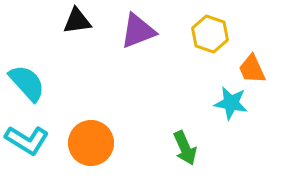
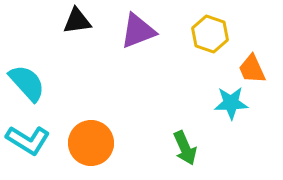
cyan star: rotated 12 degrees counterclockwise
cyan L-shape: moved 1 px right
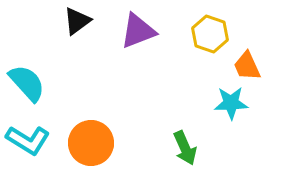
black triangle: rotated 28 degrees counterclockwise
orange trapezoid: moved 5 px left, 3 px up
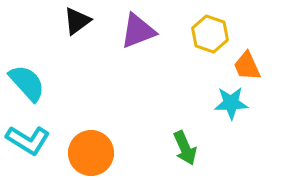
orange circle: moved 10 px down
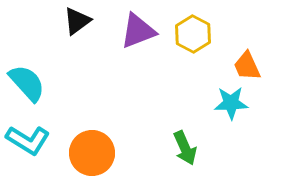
yellow hexagon: moved 17 px left; rotated 9 degrees clockwise
orange circle: moved 1 px right
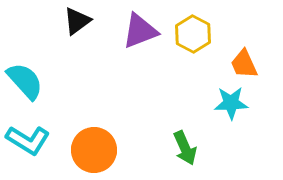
purple triangle: moved 2 px right
orange trapezoid: moved 3 px left, 2 px up
cyan semicircle: moved 2 px left, 2 px up
orange circle: moved 2 px right, 3 px up
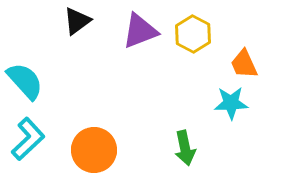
cyan L-shape: moved 1 px up; rotated 75 degrees counterclockwise
green arrow: rotated 12 degrees clockwise
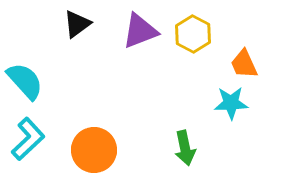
black triangle: moved 3 px down
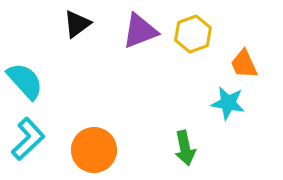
yellow hexagon: rotated 12 degrees clockwise
cyan star: moved 3 px left; rotated 12 degrees clockwise
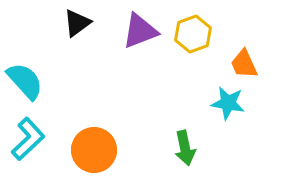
black triangle: moved 1 px up
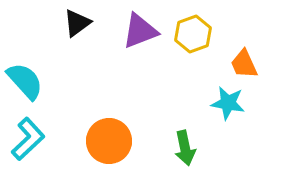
orange circle: moved 15 px right, 9 px up
